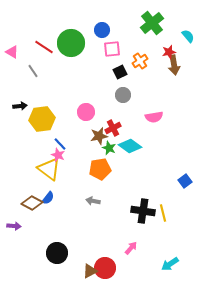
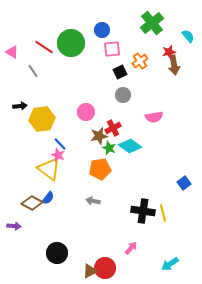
blue square: moved 1 px left, 2 px down
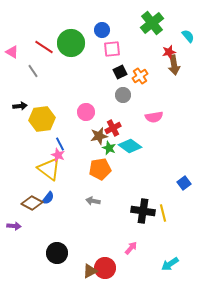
orange cross: moved 15 px down
blue line: rotated 16 degrees clockwise
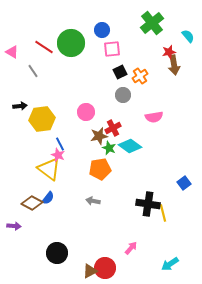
black cross: moved 5 px right, 7 px up
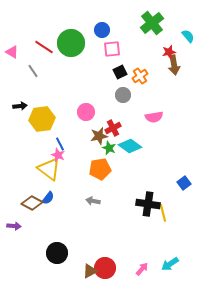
pink arrow: moved 11 px right, 21 px down
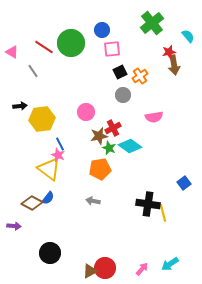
black circle: moved 7 px left
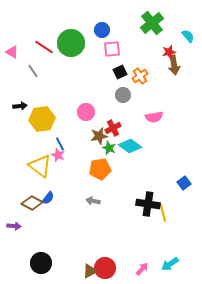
yellow triangle: moved 9 px left, 3 px up
black circle: moved 9 px left, 10 px down
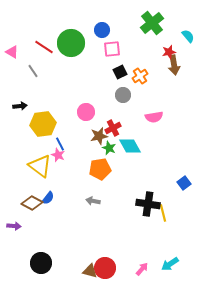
yellow hexagon: moved 1 px right, 5 px down
cyan diamond: rotated 25 degrees clockwise
brown triangle: rotated 42 degrees clockwise
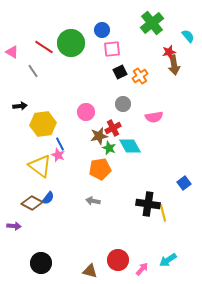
gray circle: moved 9 px down
cyan arrow: moved 2 px left, 4 px up
red circle: moved 13 px right, 8 px up
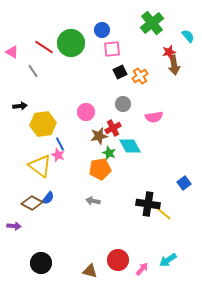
green star: moved 5 px down
yellow line: rotated 36 degrees counterclockwise
